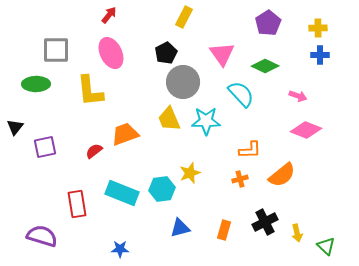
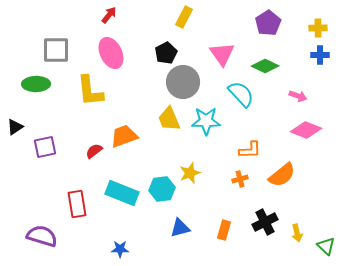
black triangle: rotated 18 degrees clockwise
orange trapezoid: moved 1 px left, 2 px down
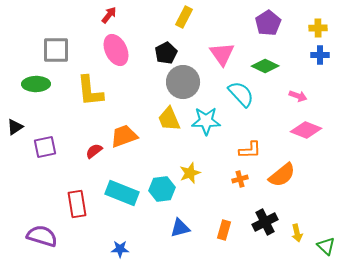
pink ellipse: moved 5 px right, 3 px up
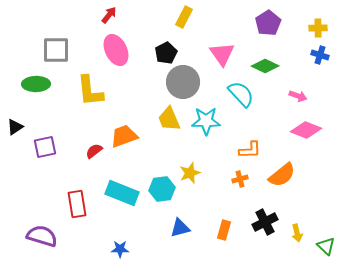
blue cross: rotated 18 degrees clockwise
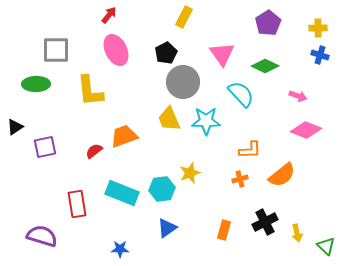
blue triangle: moved 13 px left; rotated 20 degrees counterclockwise
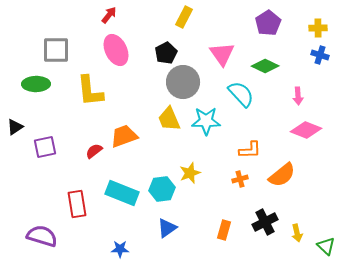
pink arrow: rotated 66 degrees clockwise
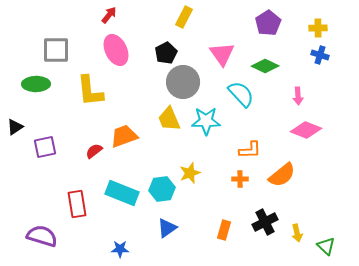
orange cross: rotated 14 degrees clockwise
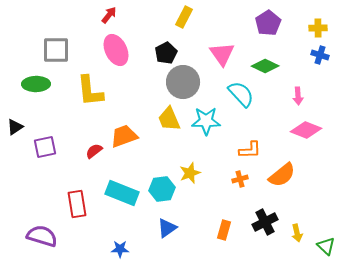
orange cross: rotated 14 degrees counterclockwise
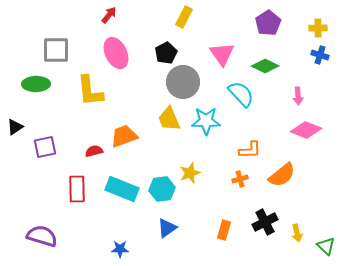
pink ellipse: moved 3 px down
red semicircle: rotated 24 degrees clockwise
cyan rectangle: moved 4 px up
red rectangle: moved 15 px up; rotated 8 degrees clockwise
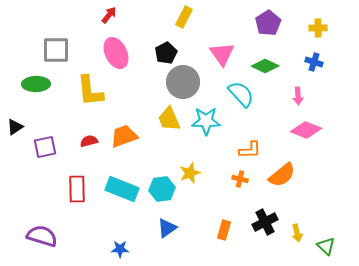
blue cross: moved 6 px left, 7 px down
red semicircle: moved 5 px left, 10 px up
orange cross: rotated 28 degrees clockwise
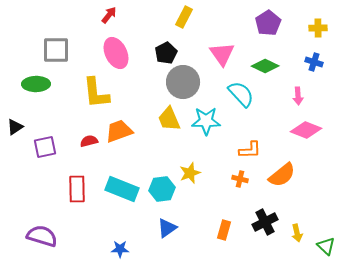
yellow L-shape: moved 6 px right, 2 px down
orange trapezoid: moved 5 px left, 5 px up
